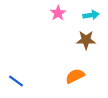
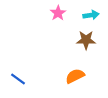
blue line: moved 2 px right, 2 px up
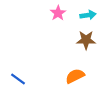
cyan arrow: moved 3 px left
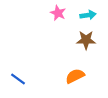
pink star: rotated 14 degrees counterclockwise
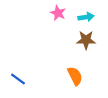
cyan arrow: moved 2 px left, 2 px down
orange semicircle: rotated 90 degrees clockwise
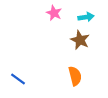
pink star: moved 4 px left
brown star: moved 6 px left; rotated 24 degrees clockwise
orange semicircle: rotated 12 degrees clockwise
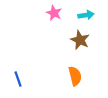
cyan arrow: moved 2 px up
blue line: rotated 35 degrees clockwise
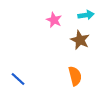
pink star: moved 7 px down
blue line: rotated 28 degrees counterclockwise
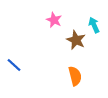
cyan arrow: moved 8 px right, 10 px down; rotated 105 degrees counterclockwise
brown star: moved 4 px left
blue line: moved 4 px left, 14 px up
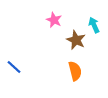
blue line: moved 2 px down
orange semicircle: moved 5 px up
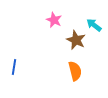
cyan arrow: rotated 28 degrees counterclockwise
blue line: rotated 56 degrees clockwise
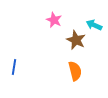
cyan arrow: rotated 14 degrees counterclockwise
